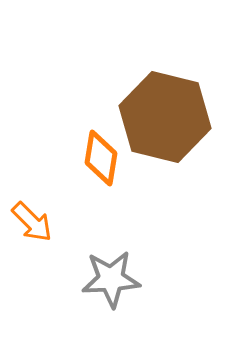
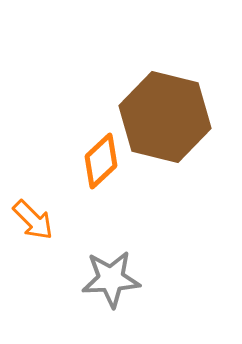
orange diamond: moved 3 px down; rotated 38 degrees clockwise
orange arrow: moved 1 px right, 2 px up
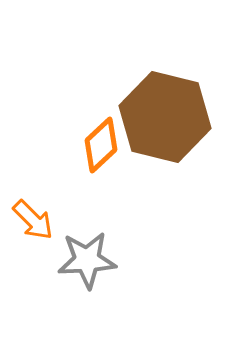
orange diamond: moved 16 px up
gray star: moved 24 px left, 19 px up
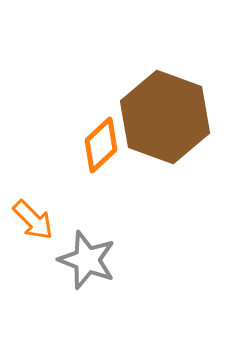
brown hexagon: rotated 6 degrees clockwise
gray star: rotated 24 degrees clockwise
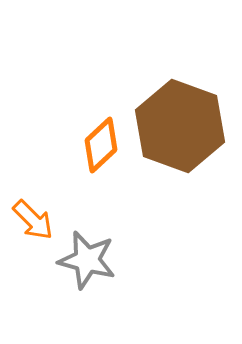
brown hexagon: moved 15 px right, 9 px down
gray star: rotated 6 degrees counterclockwise
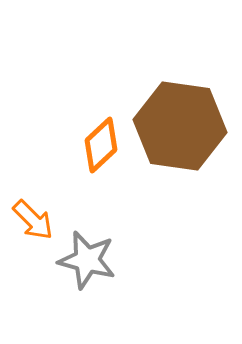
brown hexagon: rotated 12 degrees counterclockwise
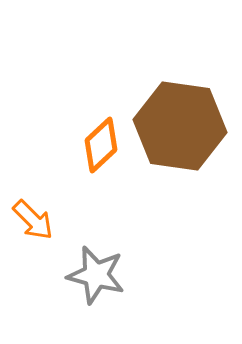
gray star: moved 9 px right, 15 px down
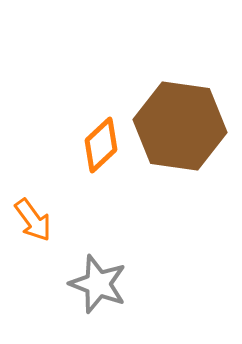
orange arrow: rotated 9 degrees clockwise
gray star: moved 2 px right, 9 px down; rotated 6 degrees clockwise
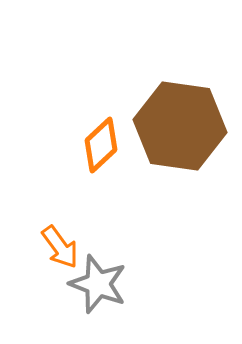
orange arrow: moved 27 px right, 27 px down
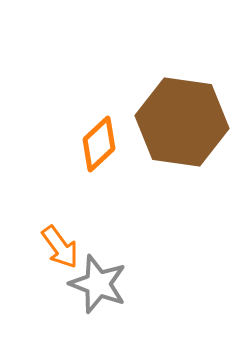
brown hexagon: moved 2 px right, 4 px up
orange diamond: moved 2 px left, 1 px up
